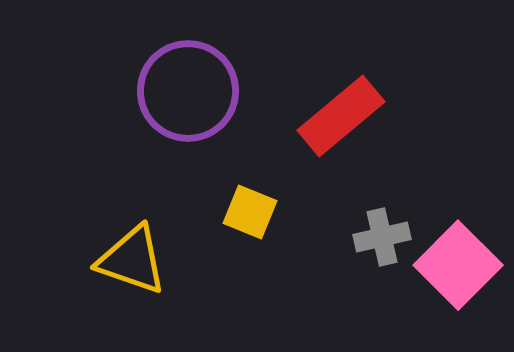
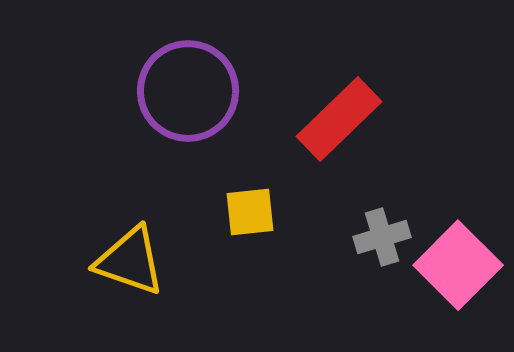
red rectangle: moved 2 px left, 3 px down; rotated 4 degrees counterclockwise
yellow square: rotated 28 degrees counterclockwise
gray cross: rotated 4 degrees counterclockwise
yellow triangle: moved 2 px left, 1 px down
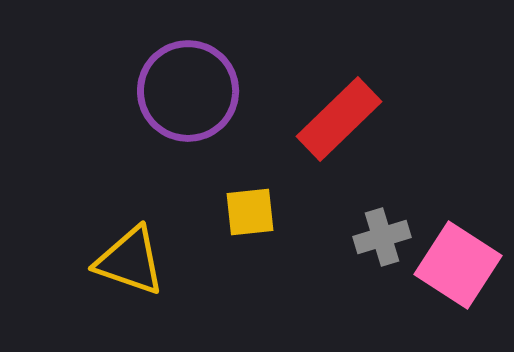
pink square: rotated 12 degrees counterclockwise
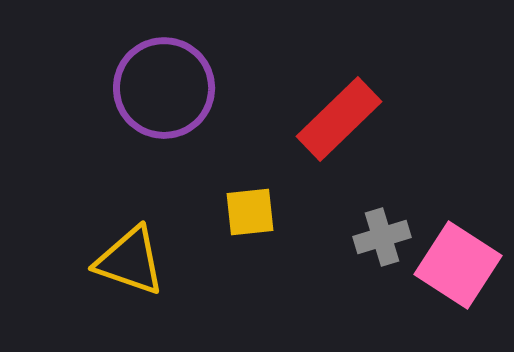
purple circle: moved 24 px left, 3 px up
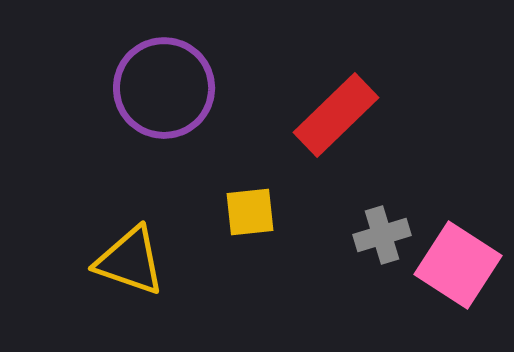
red rectangle: moved 3 px left, 4 px up
gray cross: moved 2 px up
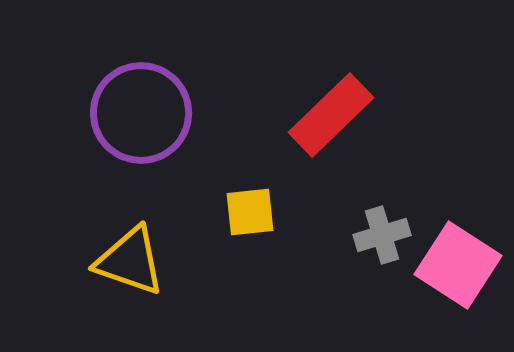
purple circle: moved 23 px left, 25 px down
red rectangle: moved 5 px left
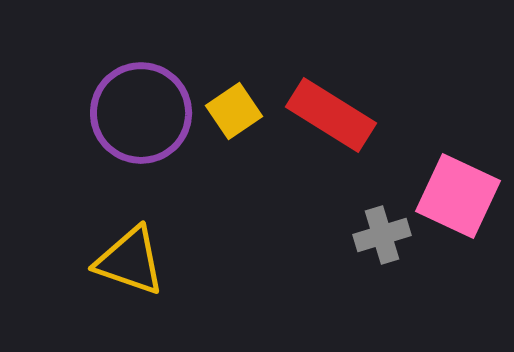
red rectangle: rotated 76 degrees clockwise
yellow square: moved 16 px left, 101 px up; rotated 28 degrees counterclockwise
pink square: moved 69 px up; rotated 8 degrees counterclockwise
